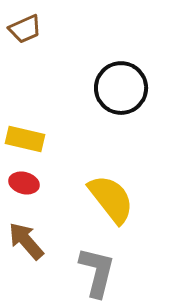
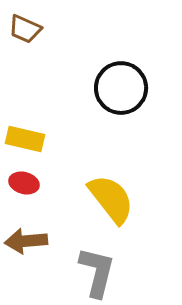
brown trapezoid: rotated 48 degrees clockwise
brown arrow: rotated 54 degrees counterclockwise
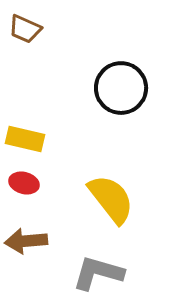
gray L-shape: moved 1 px right, 1 px down; rotated 88 degrees counterclockwise
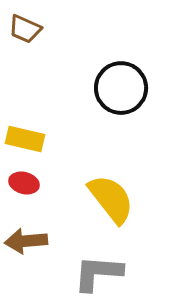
gray L-shape: rotated 12 degrees counterclockwise
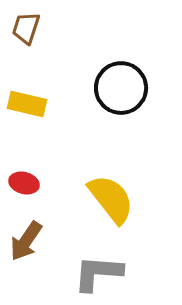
brown trapezoid: moved 1 px right, 1 px up; rotated 84 degrees clockwise
yellow rectangle: moved 2 px right, 35 px up
brown arrow: rotated 51 degrees counterclockwise
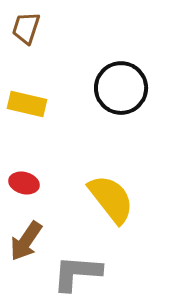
gray L-shape: moved 21 px left
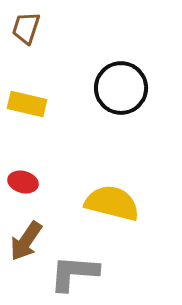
red ellipse: moved 1 px left, 1 px up
yellow semicircle: moved 1 px right, 4 px down; rotated 38 degrees counterclockwise
gray L-shape: moved 3 px left
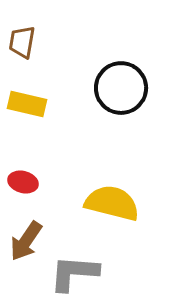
brown trapezoid: moved 4 px left, 14 px down; rotated 8 degrees counterclockwise
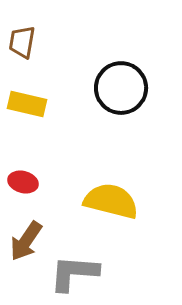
yellow semicircle: moved 1 px left, 2 px up
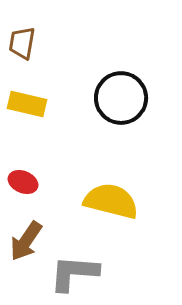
brown trapezoid: moved 1 px down
black circle: moved 10 px down
red ellipse: rotated 8 degrees clockwise
